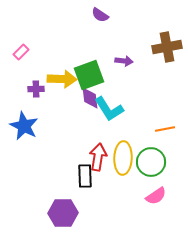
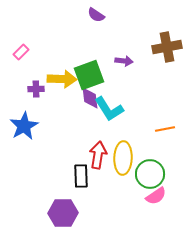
purple semicircle: moved 4 px left
blue star: rotated 16 degrees clockwise
red arrow: moved 2 px up
green circle: moved 1 px left, 12 px down
black rectangle: moved 4 px left
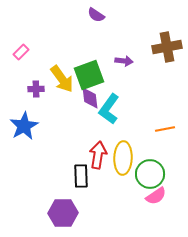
yellow arrow: rotated 52 degrees clockwise
cyan L-shape: rotated 68 degrees clockwise
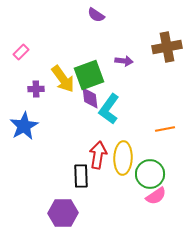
yellow arrow: moved 1 px right
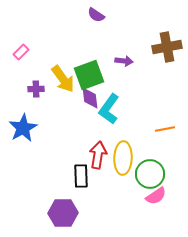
blue star: moved 1 px left, 2 px down
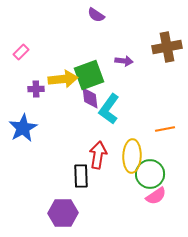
yellow arrow: rotated 60 degrees counterclockwise
yellow ellipse: moved 9 px right, 2 px up
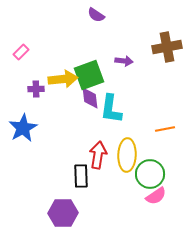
cyan L-shape: moved 2 px right; rotated 28 degrees counterclockwise
yellow ellipse: moved 5 px left, 1 px up
